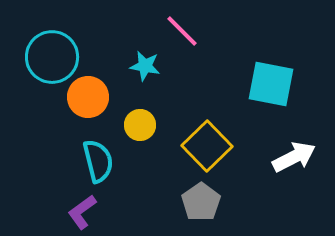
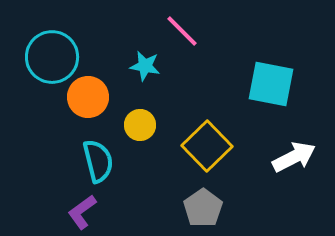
gray pentagon: moved 2 px right, 6 px down
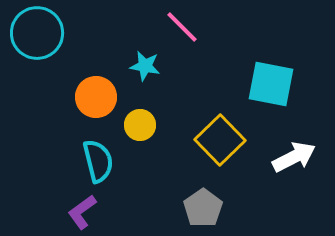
pink line: moved 4 px up
cyan circle: moved 15 px left, 24 px up
orange circle: moved 8 px right
yellow square: moved 13 px right, 6 px up
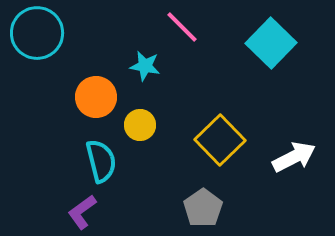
cyan square: moved 41 px up; rotated 33 degrees clockwise
cyan semicircle: moved 3 px right
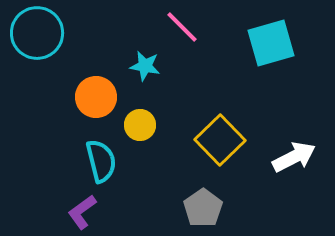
cyan square: rotated 30 degrees clockwise
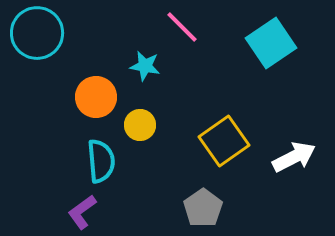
cyan square: rotated 18 degrees counterclockwise
yellow square: moved 4 px right, 1 px down; rotated 9 degrees clockwise
cyan semicircle: rotated 9 degrees clockwise
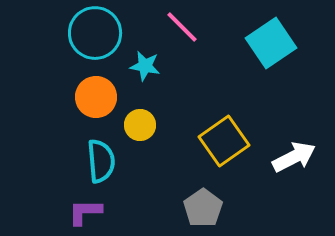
cyan circle: moved 58 px right
purple L-shape: moved 3 px right; rotated 36 degrees clockwise
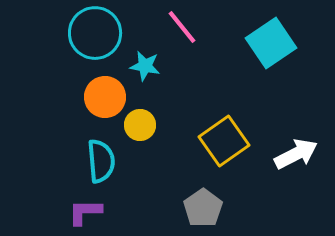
pink line: rotated 6 degrees clockwise
orange circle: moved 9 px right
white arrow: moved 2 px right, 3 px up
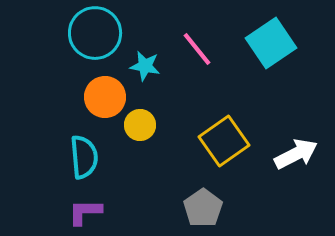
pink line: moved 15 px right, 22 px down
cyan semicircle: moved 17 px left, 4 px up
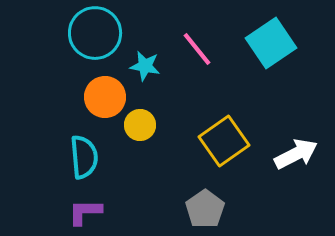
gray pentagon: moved 2 px right, 1 px down
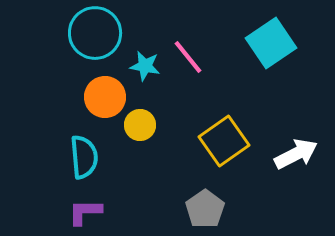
pink line: moved 9 px left, 8 px down
